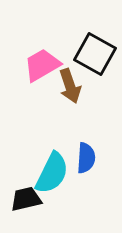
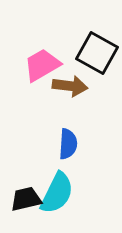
black square: moved 2 px right, 1 px up
brown arrow: rotated 64 degrees counterclockwise
blue semicircle: moved 18 px left, 14 px up
cyan semicircle: moved 5 px right, 20 px down
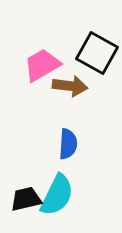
cyan semicircle: moved 2 px down
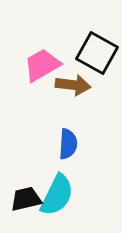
brown arrow: moved 3 px right, 1 px up
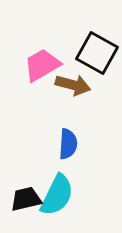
brown arrow: rotated 8 degrees clockwise
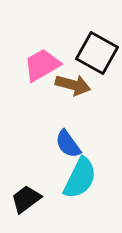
blue semicircle: rotated 140 degrees clockwise
cyan semicircle: moved 23 px right, 17 px up
black trapezoid: rotated 24 degrees counterclockwise
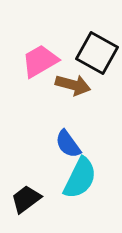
pink trapezoid: moved 2 px left, 4 px up
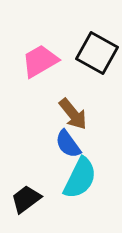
brown arrow: moved 29 px down; rotated 36 degrees clockwise
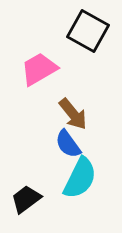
black square: moved 9 px left, 22 px up
pink trapezoid: moved 1 px left, 8 px down
